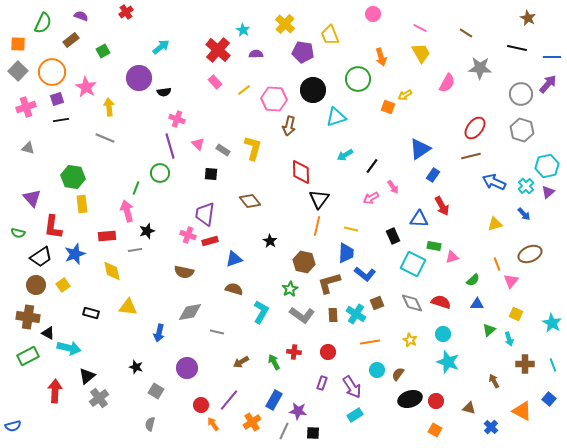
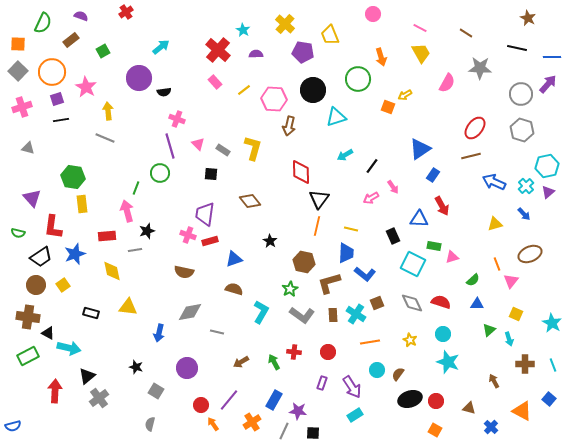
pink cross at (26, 107): moved 4 px left
yellow arrow at (109, 107): moved 1 px left, 4 px down
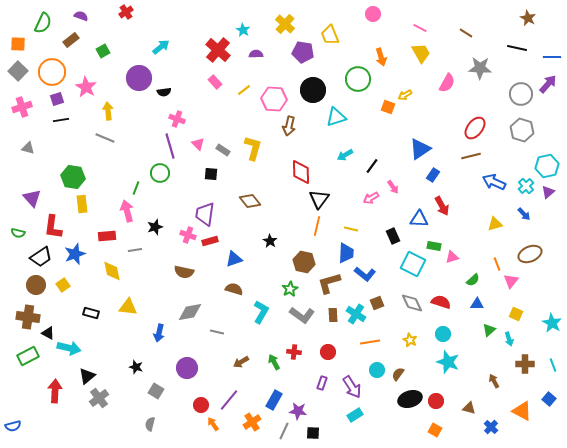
black star at (147, 231): moved 8 px right, 4 px up
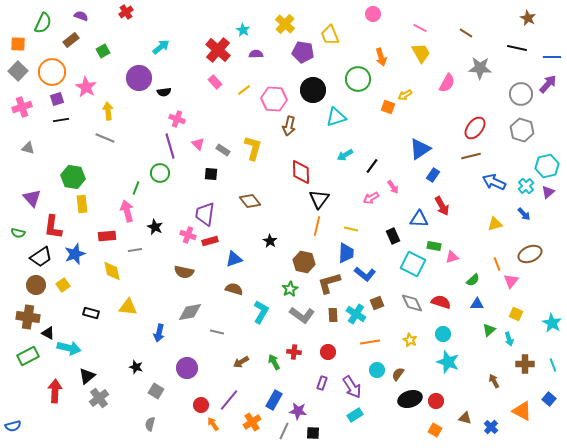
black star at (155, 227): rotated 28 degrees counterclockwise
brown triangle at (469, 408): moved 4 px left, 10 px down
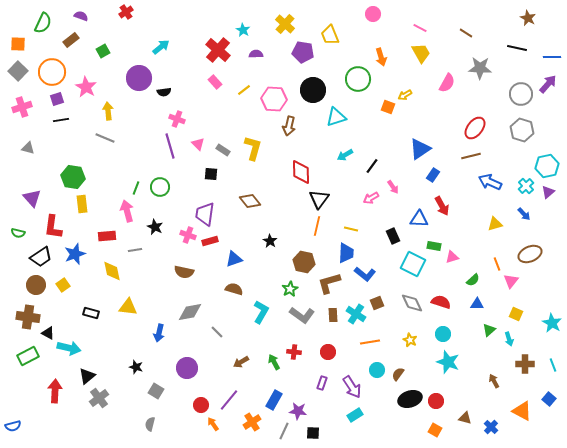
green circle at (160, 173): moved 14 px down
blue arrow at (494, 182): moved 4 px left
gray line at (217, 332): rotated 32 degrees clockwise
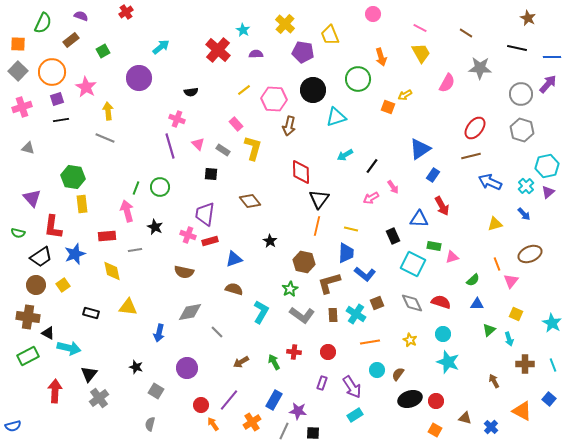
pink rectangle at (215, 82): moved 21 px right, 42 px down
black semicircle at (164, 92): moved 27 px right
black triangle at (87, 376): moved 2 px right, 2 px up; rotated 12 degrees counterclockwise
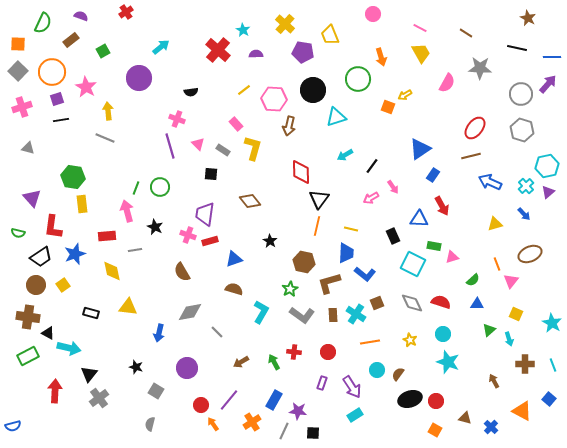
brown semicircle at (184, 272): moved 2 px left; rotated 48 degrees clockwise
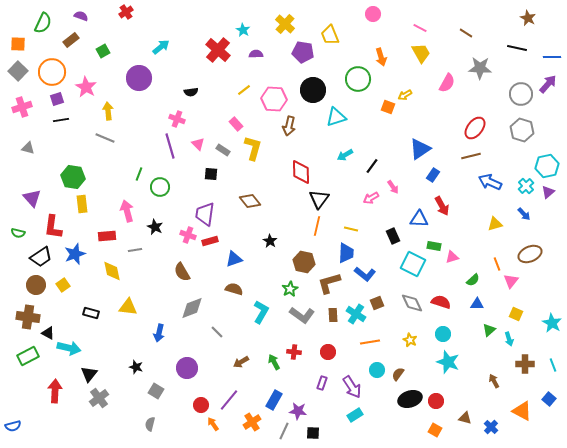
green line at (136, 188): moved 3 px right, 14 px up
gray diamond at (190, 312): moved 2 px right, 4 px up; rotated 10 degrees counterclockwise
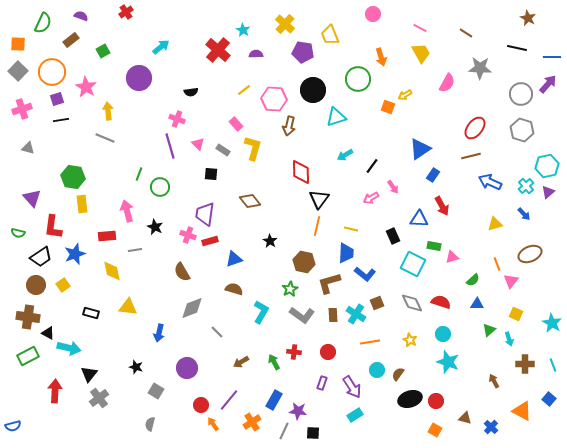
pink cross at (22, 107): moved 2 px down
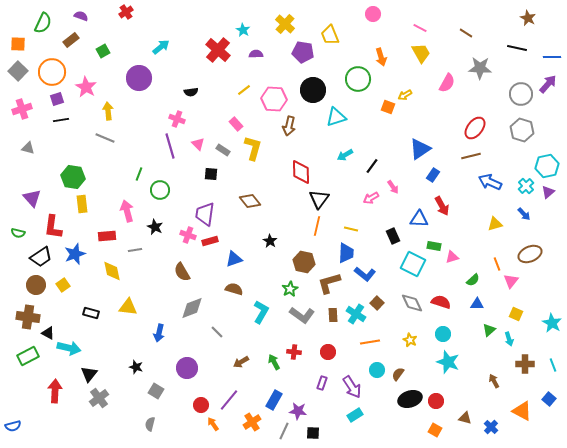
green circle at (160, 187): moved 3 px down
brown square at (377, 303): rotated 24 degrees counterclockwise
